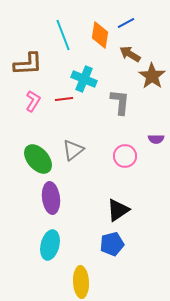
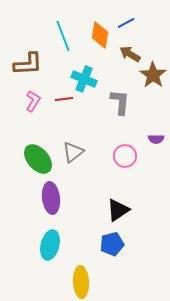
cyan line: moved 1 px down
brown star: moved 1 px right, 1 px up
gray triangle: moved 2 px down
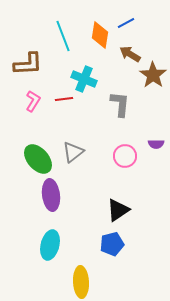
gray L-shape: moved 2 px down
purple semicircle: moved 5 px down
purple ellipse: moved 3 px up
